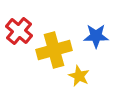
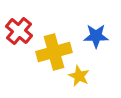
yellow cross: moved 2 px down
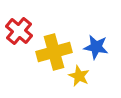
blue star: moved 11 px down; rotated 10 degrees clockwise
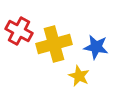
red cross: rotated 12 degrees counterclockwise
yellow cross: moved 8 px up
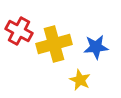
blue star: rotated 15 degrees counterclockwise
yellow star: moved 1 px right, 4 px down
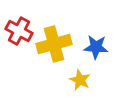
blue star: rotated 10 degrees clockwise
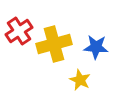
red cross: rotated 28 degrees clockwise
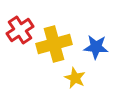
red cross: moved 1 px right, 1 px up
yellow star: moved 5 px left, 2 px up
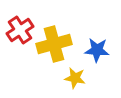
blue star: moved 1 px right, 3 px down
yellow star: rotated 15 degrees counterclockwise
